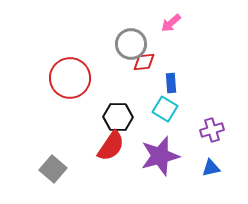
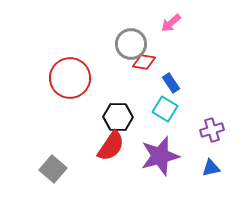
red diamond: rotated 15 degrees clockwise
blue rectangle: rotated 30 degrees counterclockwise
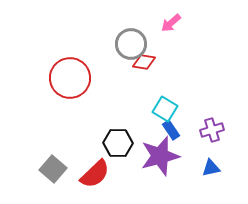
blue rectangle: moved 47 px down
black hexagon: moved 26 px down
red semicircle: moved 16 px left, 28 px down; rotated 12 degrees clockwise
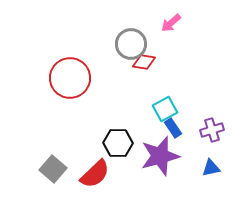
cyan square: rotated 30 degrees clockwise
blue rectangle: moved 2 px right, 2 px up
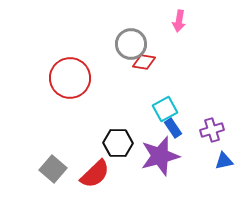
pink arrow: moved 8 px right, 2 px up; rotated 40 degrees counterclockwise
blue triangle: moved 13 px right, 7 px up
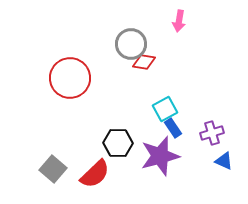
purple cross: moved 3 px down
blue triangle: rotated 36 degrees clockwise
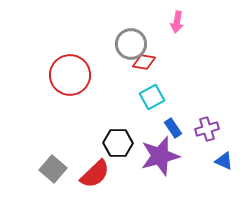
pink arrow: moved 2 px left, 1 px down
red circle: moved 3 px up
cyan square: moved 13 px left, 12 px up
purple cross: moved 5 px left, 4 px up
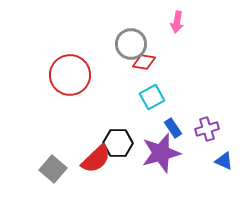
purple star: moved 1 px right, 3 px up
red semicircle: moved 1 px right, 15 px up
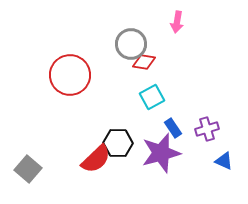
gray square: moved 25 px left
